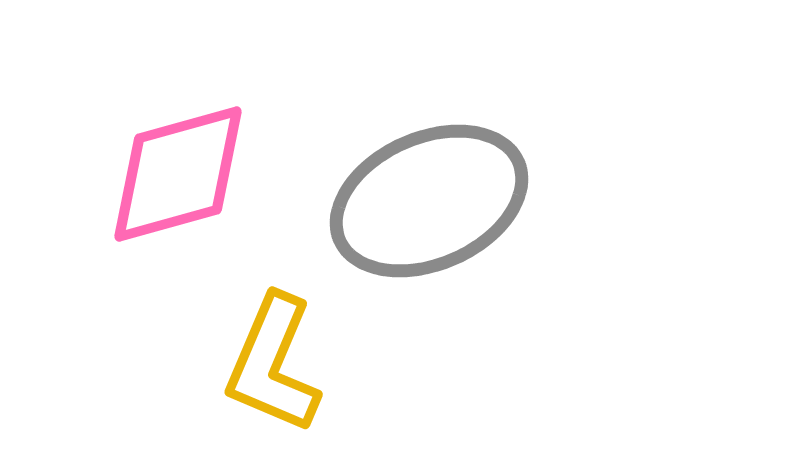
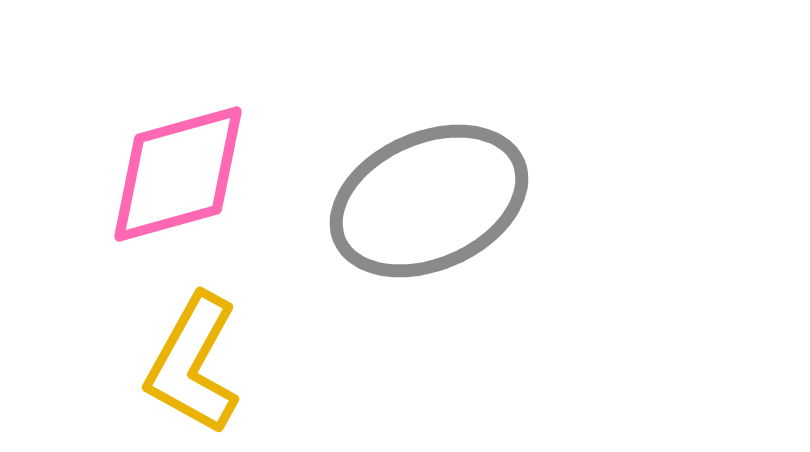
yellow L-shape: moved 80 px left; rotated 6 degrees clockwise
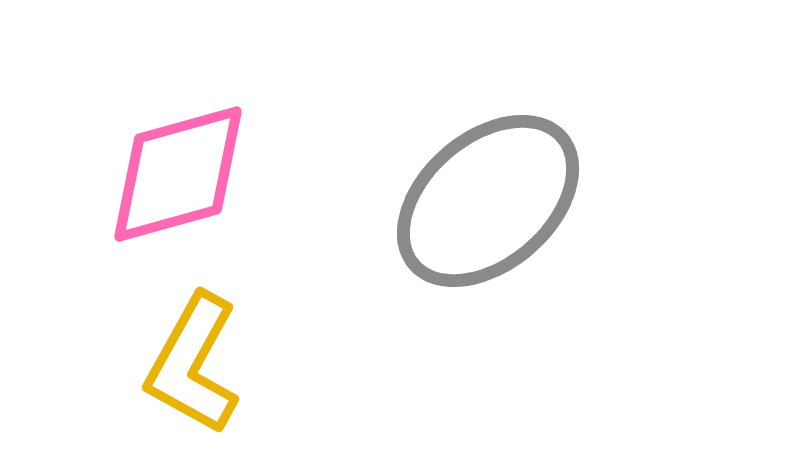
gray ellipse: moved 59 px right; rotated 17 degrees counterclockwise
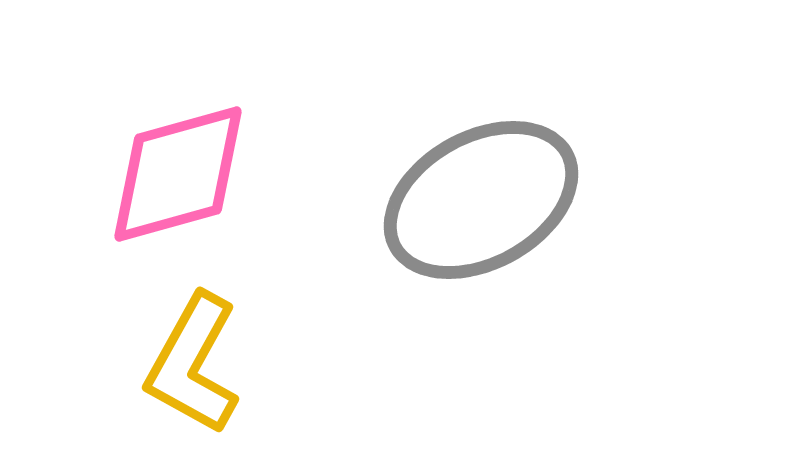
gray ellipse: moved 7 px left, 1 px up; rotated 12 degrees clockwise
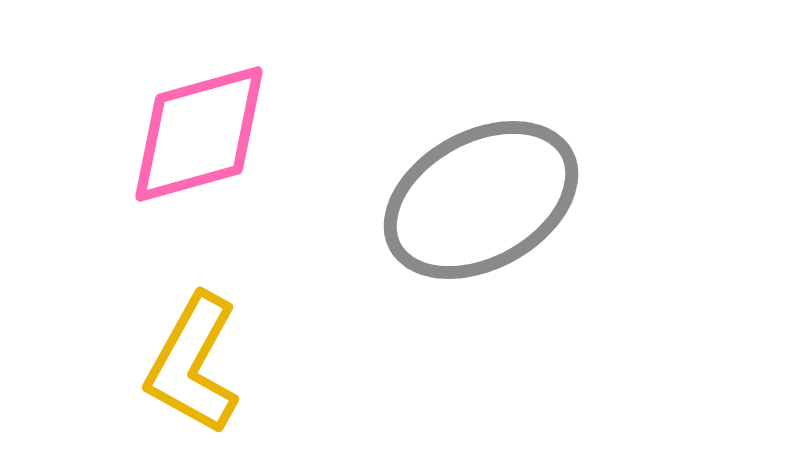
pink diamond: moved 21 px right, 40 px up
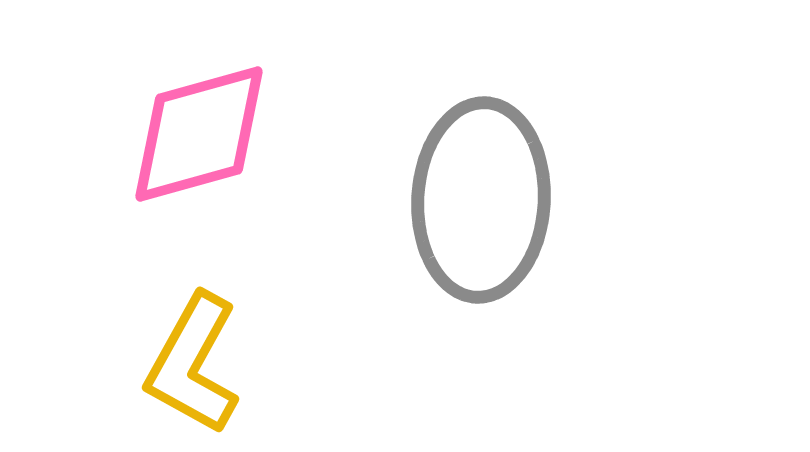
gray ellipse: rotated 58 degrees counterclockwise
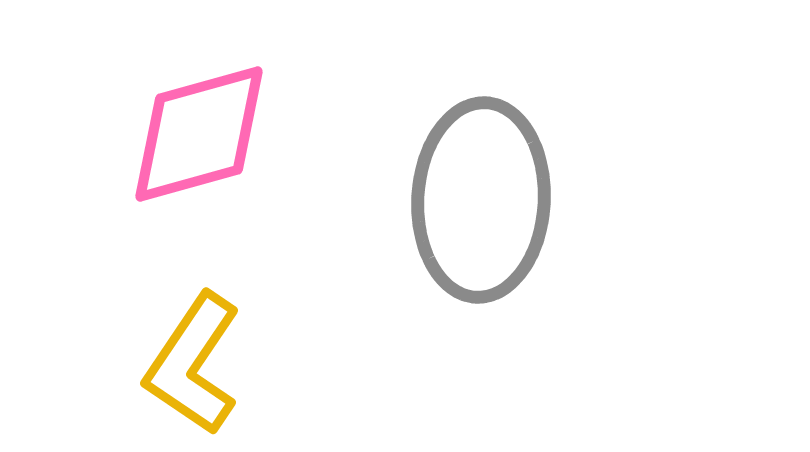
yellow L-shape: rotated 5 degrees clockwise
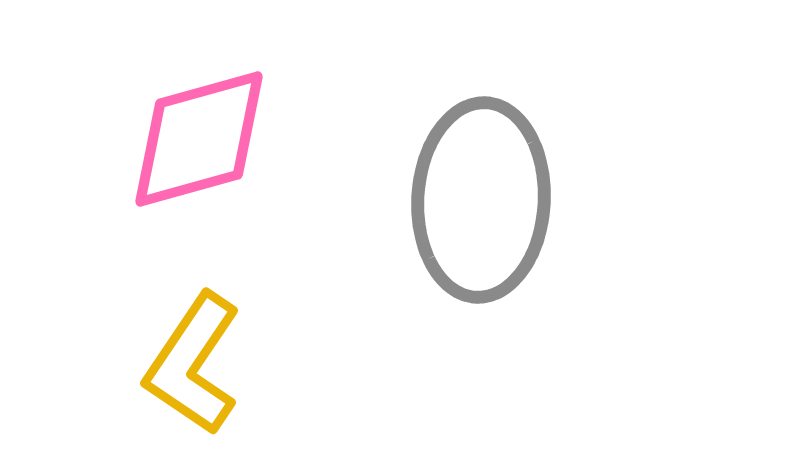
pink diamond: moved 5 px down
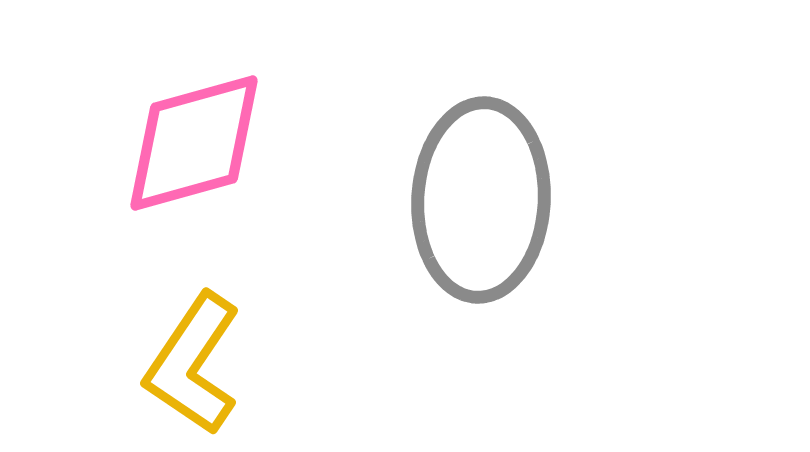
pink diamond: moved 5 px left, 4 px down
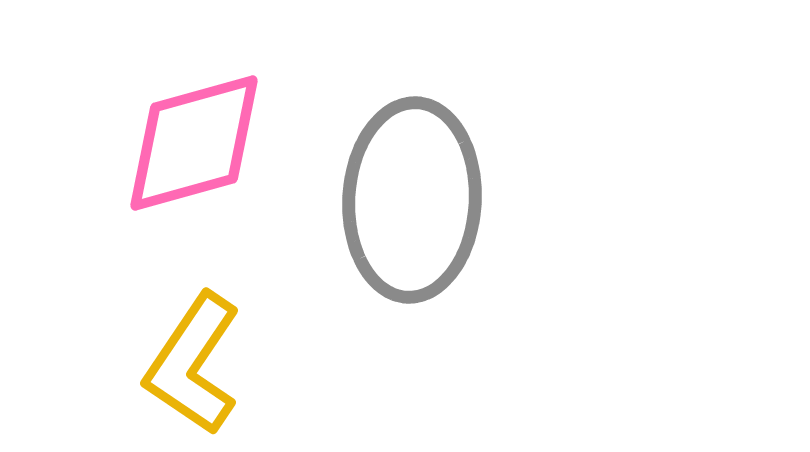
gray ellipse: moved 69 px left
